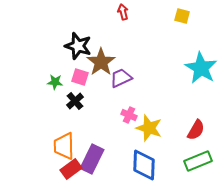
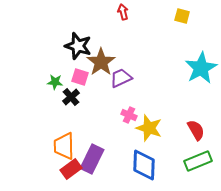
cyan star: rotated 12 degrees clockwise
black cross: moved 4 px left, 4 px up
red semicircle: rotated 60 degrees counterclockwise
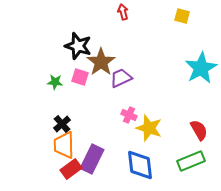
black cross: moved 9 px left, 27 px down
red semicircle: moved 3 px right
orange trapezoid: moved 1 px up
green rectangle: moved 7 px left
blue diamond: moved 4 px left; rotated 8 degrees counterclockwise
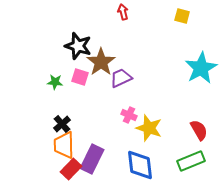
red rectangle: rotated 10 degrees counterclockwise
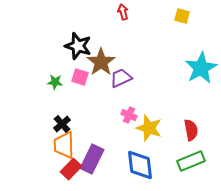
red semicircle: moved 8 px left; rotated 20 degrees clockwise
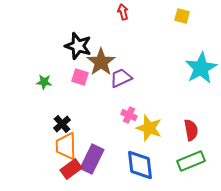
green star: moved 11 px left
orange trapezoid: moved 2 px right, 1 px down
red rectangle: rotated 10 degrees clockwise
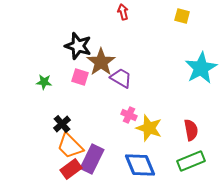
purple trapezoid: rotated 55 degrees clockwise
orange trapezoid: moved 4 px right; rotated 44 degrees counterclockwise
blue diamond: rotated 16 degrees counterclockwise
